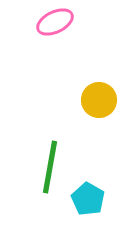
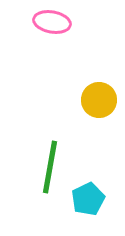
pink ellipse: moved 3 px left; rotated 36 degrees clockwise
cyan pentagon: rotated 16 degrees clockwise
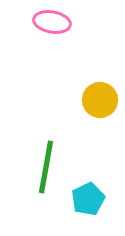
yellow circle: moved 1 px right
green line: moved 4 px left
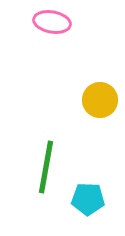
cyan pentagon: rotated 28 degrees clockwise
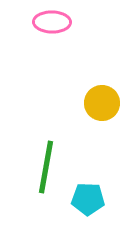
pink ellipse: rotated 9 degrees counterclockwise
yellow circle: moved 2 px right, 3 px down
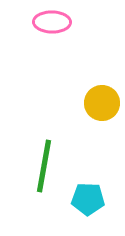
green line: moved 2 px left, 1 px up
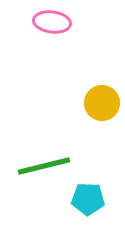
pink ellipse: rotated 6 degrees clockwise
green line: rotated 66 degrees clockwise
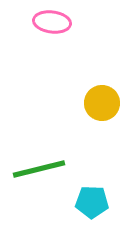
green line: moved 5 px left, 3 px down
cyan pentagon: moved 4 px right, 3 px down
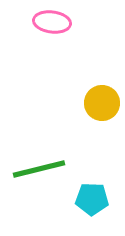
cyan pentagon: moved 3 px up
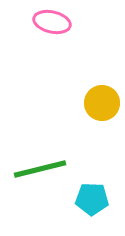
pink ellipse: rotated 6 degrees clockwise
green line: moved 1 px right
